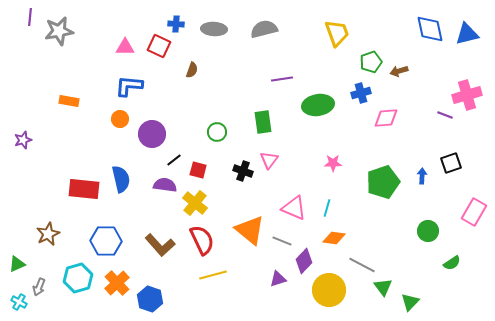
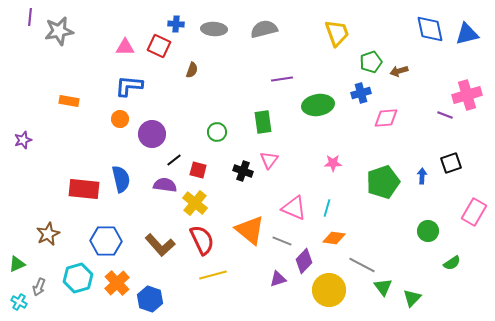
green triangle at (410, 302): moved 2 px right, 4 px up
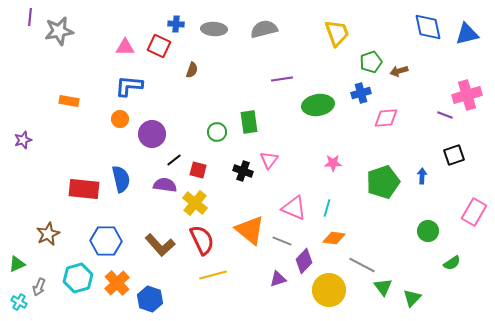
blue diamond at (430, 29): moved 2 px left, 2 px up
green rectangle at (263, 122): moved 14 px left
black square at (451, 163): moved 3 px right, 8 px up
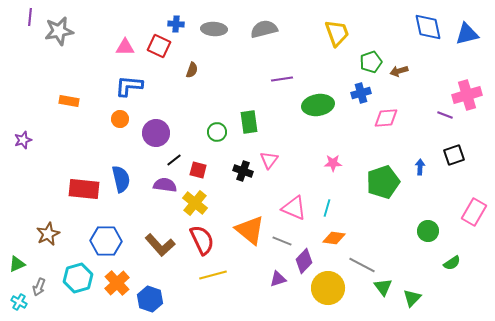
purple circle at (152, 134): moved 4 px right, 1 px up
blue arrow at (422, 176): moved 2 px left, 9 px up
yellow circle at (329, 290): moved 1 px left, 2 px up
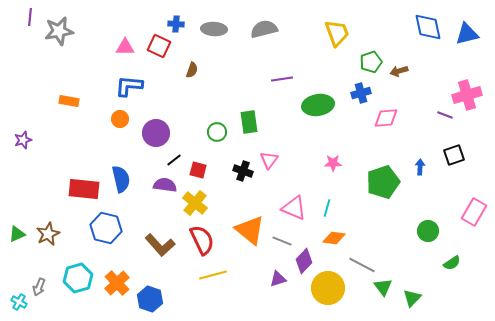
blue hexagon at (106, 241): moved 13 px up; rotated 12 degrees clockwise
green triangle at (17, 264): moved 30 px up
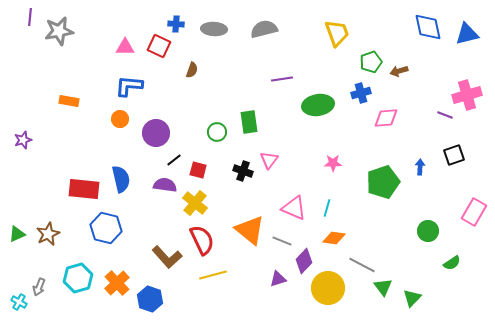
brown L-shape at (160, 245): moved 7 px right, 12 px down
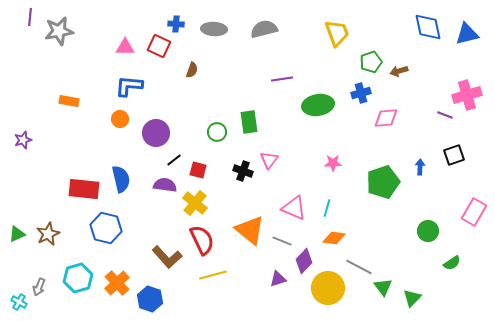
gray line at (362, 265): moved 3 px left, 2 px down
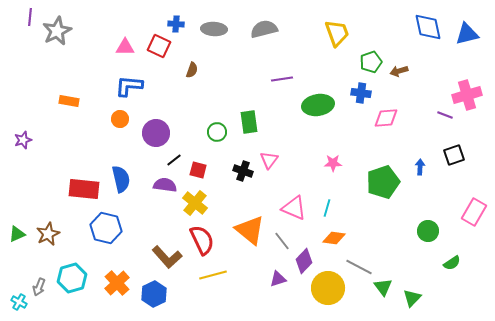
gray star at (59, 31): moved 2 px left; rotated 16 degrees counterclockwise
blue cross at (361, 93): rotated 24 degrees clockwise
gray line at (282, 241): rotated 30 degrees clockwise
cyan hexagon at (78, 278): moved 6 px left
blue hexagon at (150, 299): moved 4 px right, 5 px up; rotated 15 degrees clockwise
